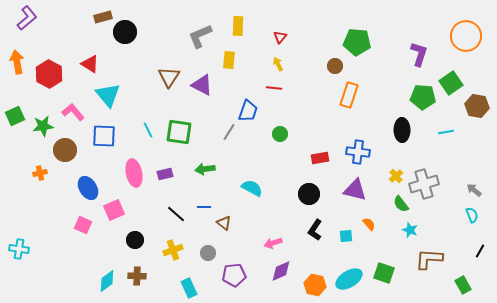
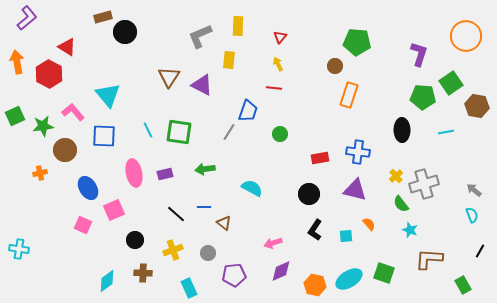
red triangle at (90, 64): moved 23 px left, 17 px up
brown cross at (137, 276): moved 6 px right, 3 px up
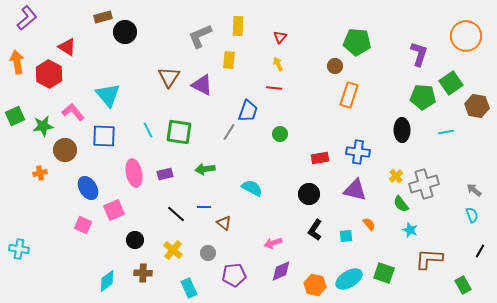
yellow cross at (173, 250): rotated 30 degrees counterclockwise
